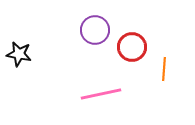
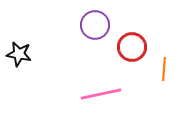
purple circle: moved 5 px up
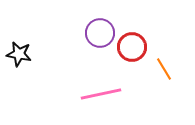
purple circle: moved 5 px right, 8 px down
orange line: rotated 35 degrees counterclockwise
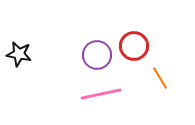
purple circle: moved 3 px left, 22 px down
red circle: moved 2 px right, 1 px up
orange line: moved 4 px left, 9 px down
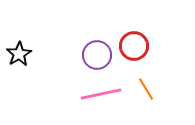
black star: rotated 30 degrees clockwise
orange line: moved 14 px left, 11 px down
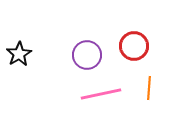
purple circle: moved 10 px left
orange line: moved 3 px right, 1 px up; rotated 35 degrees clockwise
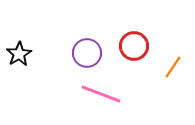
purple circle: moved 2 px up
orange line: moved 24 px right, 21 px up; rotated 30 degrees clockwise
pink line: rotated 33 degrees clockwise
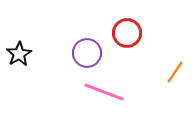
red circle: moved 7 px left, 13 px up
orange line: moved 2 px right, 5 px down
pink line: moved 3 px right, 2 px up
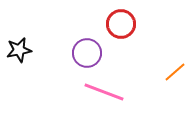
red circle: moved 6 px left, 9 px up
black star: moved 4 px up; rotated 20 degrees clockwise
orange line: rotated 15 degrees clockwise
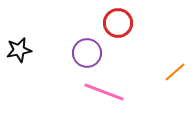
red circle: moved 3 px left, 1 px up
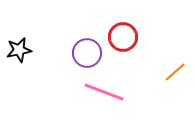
red circle: moved 5 px right, 14 px down
